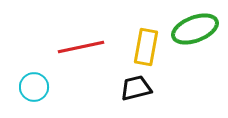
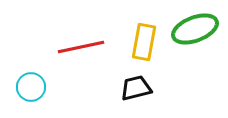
yellow rectangle: moved 2 px left, 5 px up
cyan circle: moved 3 px left
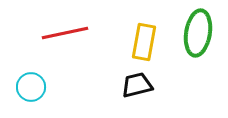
green ellipse: moved 3 px right, 4 px down; rotated 60 degrees counterclockwise
red line: moved 16 px left, 14 px up
black trapezoid: moved 1 px right, 3 px up
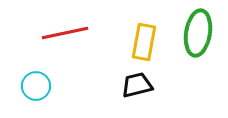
cyan circle: moved 5 px right, 1 px up
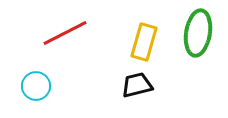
red line: rotated 15 degrees counterclockwise
yellow rectangle: rotated 6 degrees clockwise
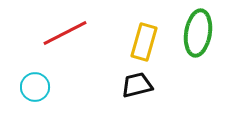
cyan circle: moved 1 px left, 1 px down
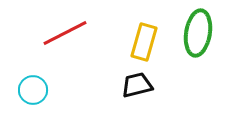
cyan circle: moved 2 px left, 3 px down
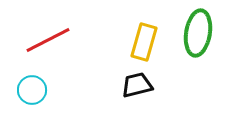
red line: moved 17 px left, 7 px down
cyan circle: moved 1 px left
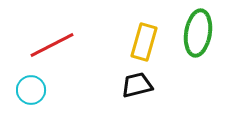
red line: moved 4 px right, 5 px down
cyan circle: moved 1 px left
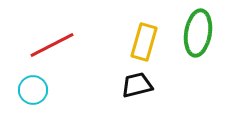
cyan circle: moved 2 px right
